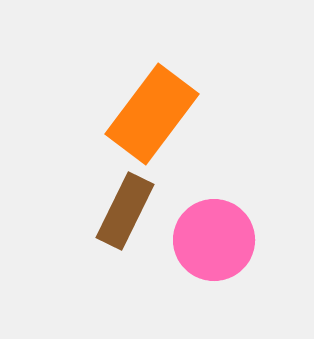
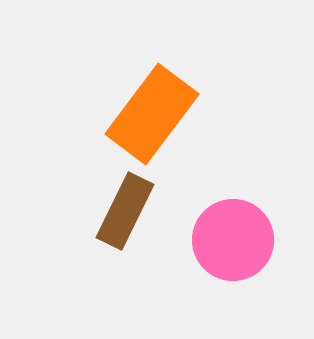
pink circle: moved 19 px right
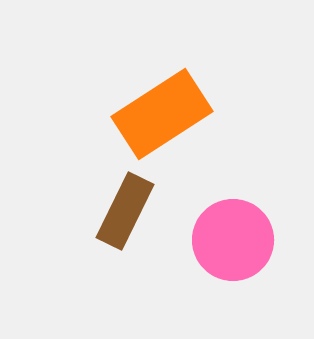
orange rectangle: moved 10 px right; rotated 20 degrees clockwise
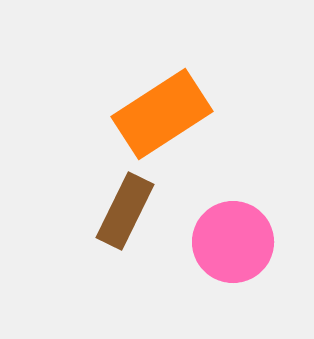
pink circle: moved 2 px down
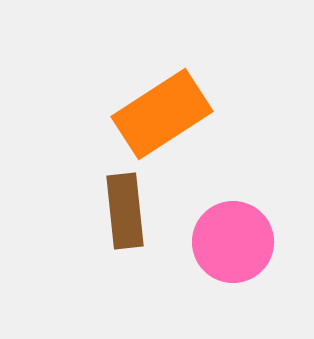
brown rectangle: rotated 32 degrees counterclockwise
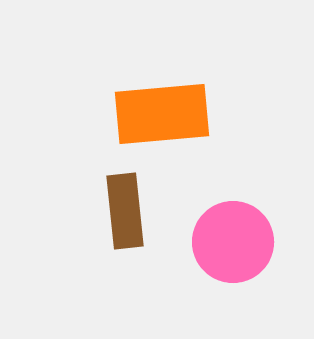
orange rectangle: rotated 28 degrees clockwise
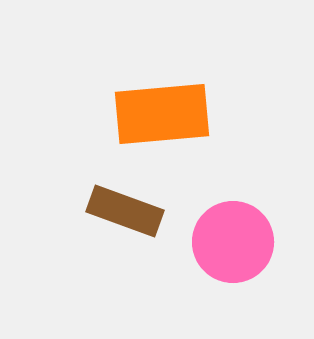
brown rectangle: rotated 64 degrees counterclockwise
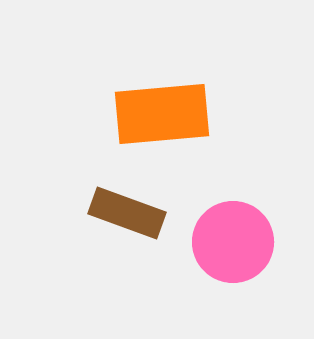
brown rectangle: moved 2 px right, 2 px down
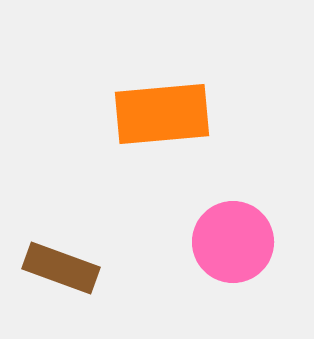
brown rectangle: moved 66 px left, 55 px down
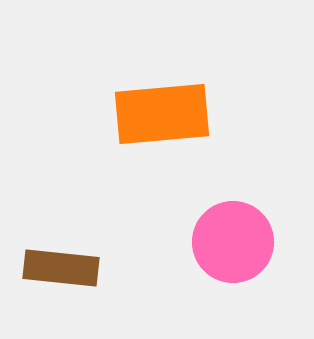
brown rectangle: rotated 14 degrees counterclockwise
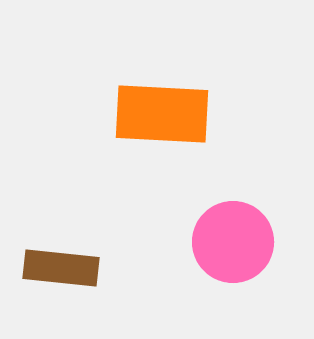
orange rectangle: rotated 8 degrees clockwise
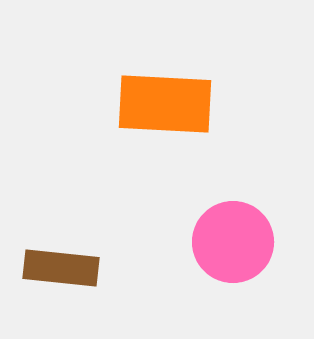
orange rectangle: moved 3 px right, 10 px up
